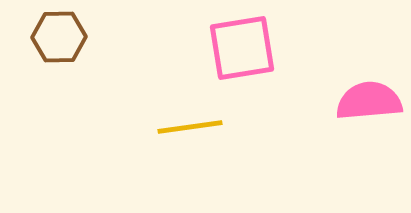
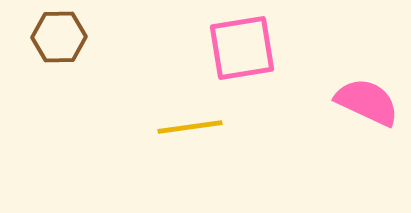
pink semicircle: moved 2 px left, 1 px down; rotated 30 degrees clockwise
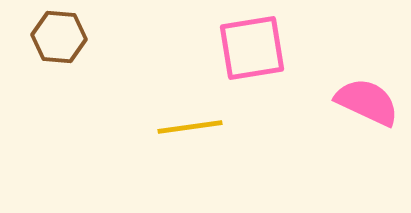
brown hexagon: rotated 6 degrees clockwise
pink square: moved 10 px right
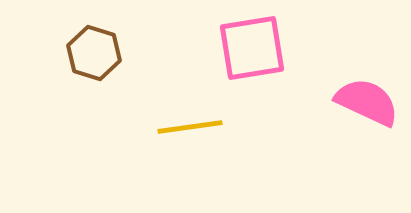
brown hexagon: moved 35 px right, 16 px down; rotated 12 degrees clockwise
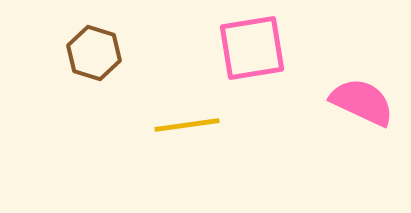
pink semicircle: moved 5 px left
yellow line: moved 3 px left, 2 px up
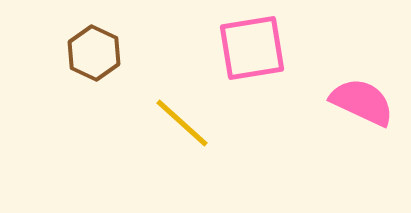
brown hexagon: rotated 8 degrees clockwise
yellow line: moved 5 px left, 2 px up; rotated 50 degrees clockwise
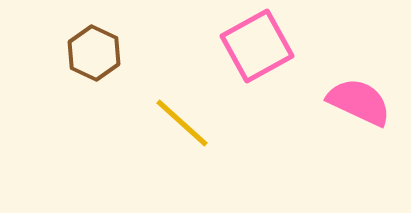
pink square: moved 5 px right, 2 px up; rotated 20 degrees counterclockwise
pink semicircle: moved 3 px left
